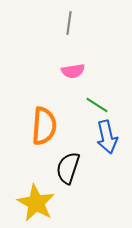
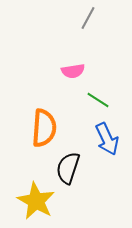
gray line: moved 19 px right, 5 px up; rotated 20 degrees clockwise
green line: moved 1 px right, 5 px up
orange semicircle: moved 2 px down
blue arrow: moved 2 px down; rotated 12 degrees counterclockwise
yellow star: moved 2 px up
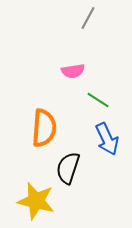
yellow star: rotated 15 degrees counterclockwise
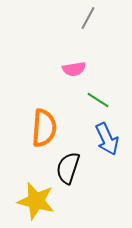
pink semicircle: moved 1 px right, 2 px up
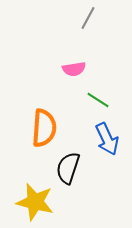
yellow star: moved 1 px left, 1 px down
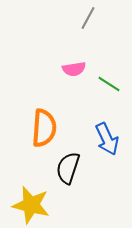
green line: moved 11 px right, 16 px up
yellow star: moved 4 px left, 3 px down
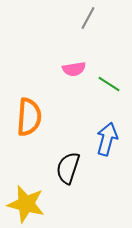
orange semicircle: moved 15 px left, 11 px up
blue arrow: rotated 140 degrees counterclockwise
yellow star: moved 5 px left, 1 px up
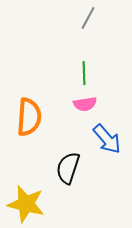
pink semicircle: moved 11 px right, 35 px down
green line: moved 25 px left, 11 px up; rotated 55 degrees clockwise
blue arrow: rotated 124 degrees clockwise
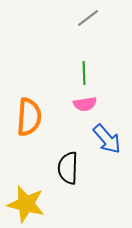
gray line: rotated 25 degrees clockwise
black semicircle: rotated 16 degrees counterclockwise
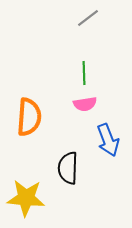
blue arrow: moved 1 px right, 1 px down; rotated 20 degrees clockwise
yellow star: moved 6 px up; rotated 9 degrees counterclockwise
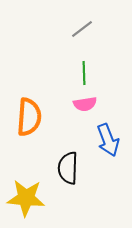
gray line: moved 6 px left, 11 px down
